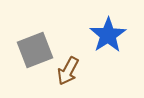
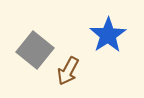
gray square: rotated 30 degrees counterclockwise
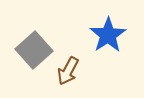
gray square: moved 1 px left; rotated 9 degrees clockwise
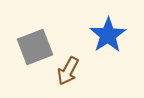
gray square: moved 1 px right, 3 px up; rotated 21 degrees clockwise
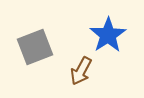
brown arrow: moved 13 px right
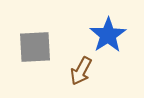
gray square: rotated 18 degrees clockwise
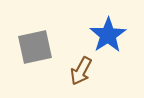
gray square: rotated 9 degrees counterclockwise
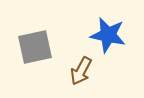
blue star: rotated 27 degrees counterclockwise
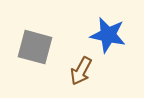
gray square: rotated 27 degrees clockwise
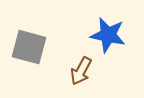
gray square: moved 6 px left
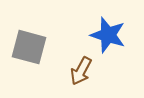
blue star: rotated 6 degrees clockwise
